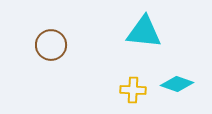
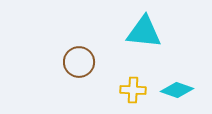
brown circle: moved 28 px right, 17 px down
cyan diamond: moved 6 px down
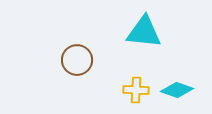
brown circle: moved 2 px left, 2 px up
yellow cross: moved 3 px right
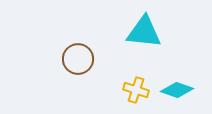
brown circle: moved 1 px right, 1 px up
yellow cross: rotated 15 degrees clockwise
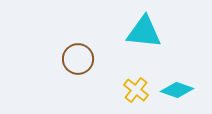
yellow cross: rotated 20 degrees clockwise
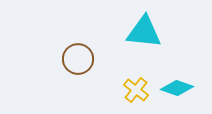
cyan diamond: moved 2 px up
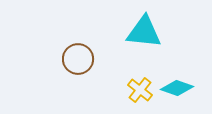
yellow cross: moved 4 px right
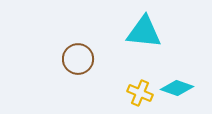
yellow cross: moved 3 px down; rotated 15 degrees counterclockwise
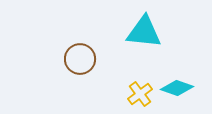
brown circle: moved 2 px right
yellow cross: moved 1 px down; rotated 30 degrees clockwise
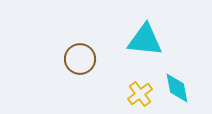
cyan triangle: moved 1 px right, 8 px down
cyan diamond: rotated 60 degrees clockwise
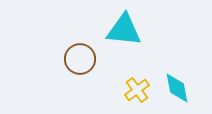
cyan triangle: moved 21 px left, 10 px up
yellow cross: moved 3 px left, 4 px up
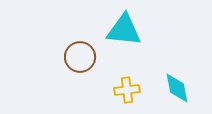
brown circle: moved 2 px up
yellow cross: moved 10 px left; rotated 30 degrees clockwise
